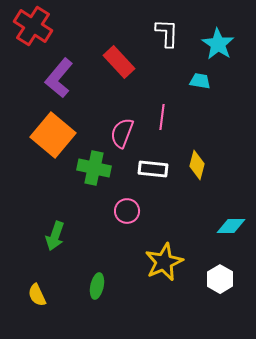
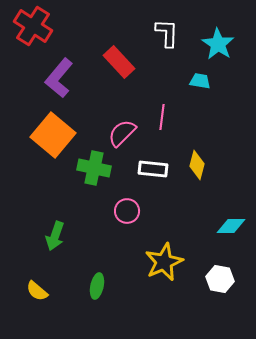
pink semicircle: rotated 24 degrees clockwise
white hexagon: rotated 20 degrees counterclockwise
yellow semicircle: moved 4 px up; rotated 25 degrees counterclockwise
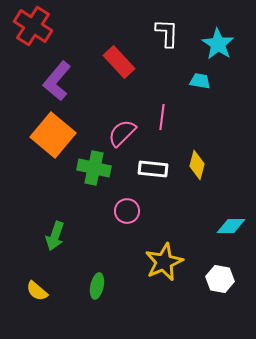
purple L-shape: moved 2 px left, 3 px down
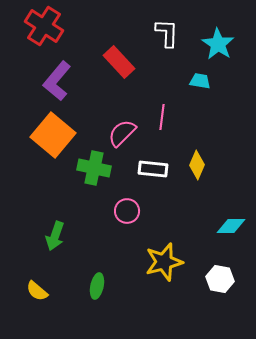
red cross: moved 11 px right
yellow diamond: rotated 8 degrees clockwise
yellow star: rotated 9 degrees clockwise
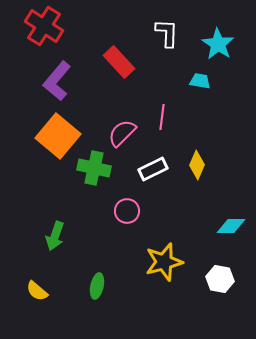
orange square: moved 5 px right, 1 px down
white rectangle: rotated 32 degrees counterclockwise
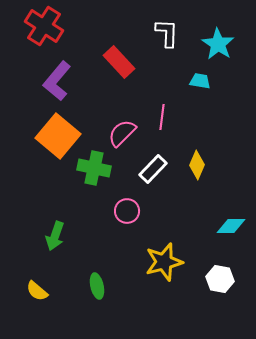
white rectangle: rotated 20 degrees counterclockwise
green ellipse: rotated 25 degrees counterclockwise
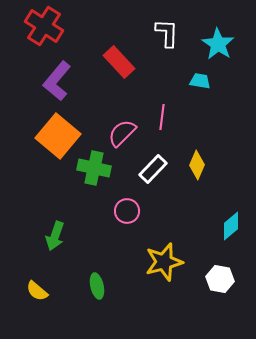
cyan diamond: rotated 40 degrees counterclockwise
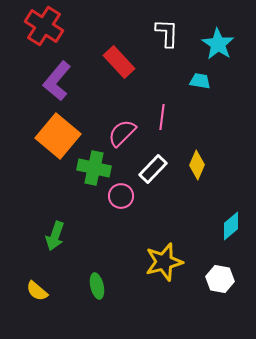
pink circle: moved 6 px left, 15 px up
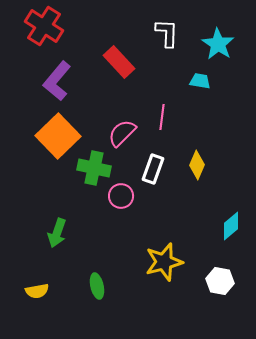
orange square: rotated 6 degrees clockwise
white rectangle: rotated 24 degrees counterclockwise
green arrow: moved 2 px right, 3 px up
white hexagon: moved 2 px down
yellow semicircle: rotated 50 degrees counterclockwise
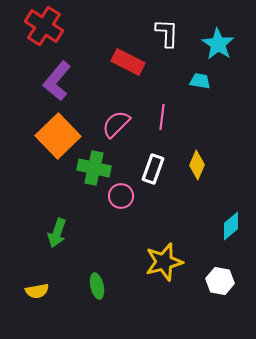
red rectangle: moved 9 px right; rotated 20 degrees counterclockwise
pink semicircle: moved 6 px left, 9 px up
